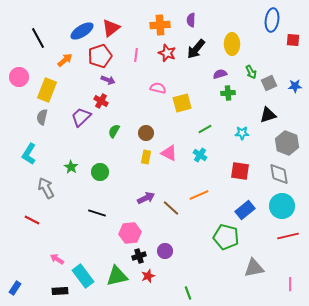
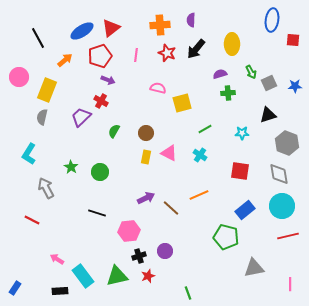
pink hexagon at (130, 233): moved 1 px left, 2 px up
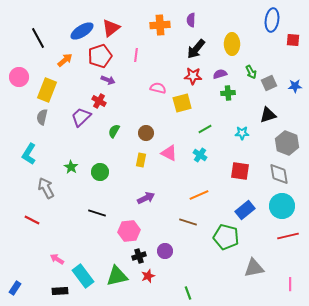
red star at (167, 53): moved 26 px right, 23 px down; rotated 18 degrees counterclockwise
red cross at (101, 101): moved 2 px left
yellow rectangle at (146, 157): moved 5 px left, 3 px down
brown line at (171, 208): moved 17 px right, 14 px down; rotated 24 degrees counterclockwise
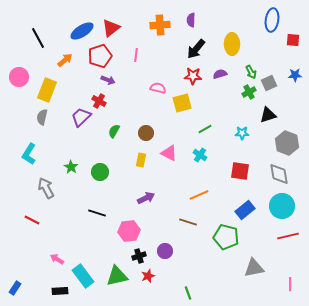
blue star at (295, 86): moved 11 px up
green cross at (228, 93): moved 21 px right, 1 px up; rotated 24 degrees counterclockwise
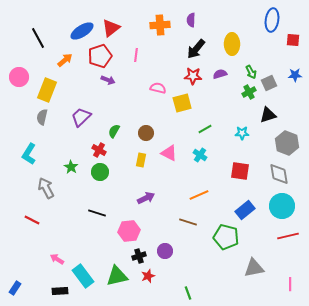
red cross at (99, 101): moved 49 px down
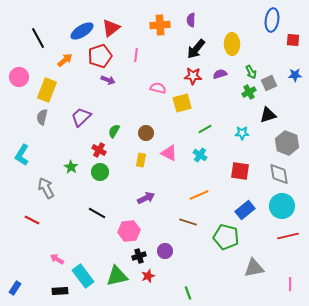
cyan L-shape at (29, 154): moved 7 px left, 1 px down
black line at (97, 213): rotated 12 degrees clockwise
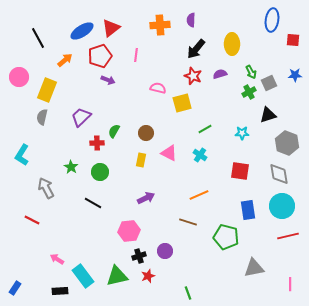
red star at (193, 76): rotated 18 degrees clockwise
red cross at (99, 150): moved 2 px left, 7 px up; rotated 32 degrees counterclockwise
blue rectangle at (245, 210): moved 3 px right; rotated 60 degrees counterclockwise
black line at (97, 213): moved 4 px left, 10 px up
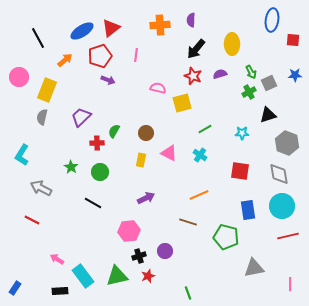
gray arrow at (46, 188): moved 5 px left; rotated 35 degrees counterclockwise
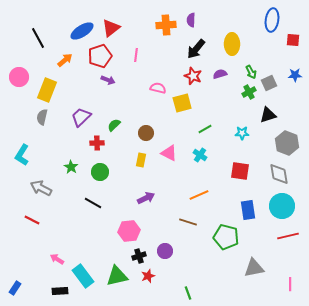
orange cross at (160, 25): moved 6 px right
green semicircle at (114, 131): moved 6 px up; rotated 16 degrees clockwise
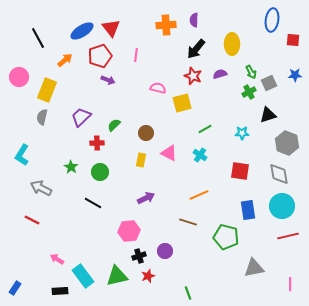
purple semicircle at (191, 20): moved 3 px right
red triangle at (111, 28): rotated 30 degrees counterclockwise
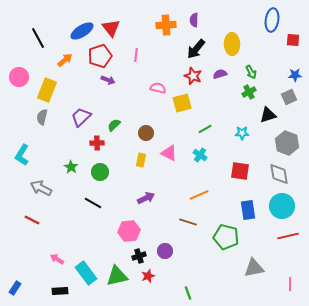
gray square at (269, 83): moved 20 px right, 14 px down
cyan rectangle at (83, 276): moved 3 px right, 3 px up
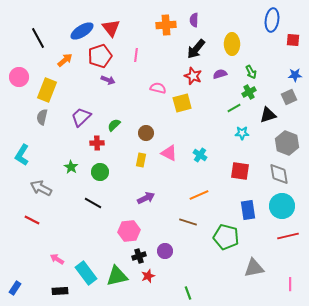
green line at (205, 129): moved 29 px right, 21 px up
